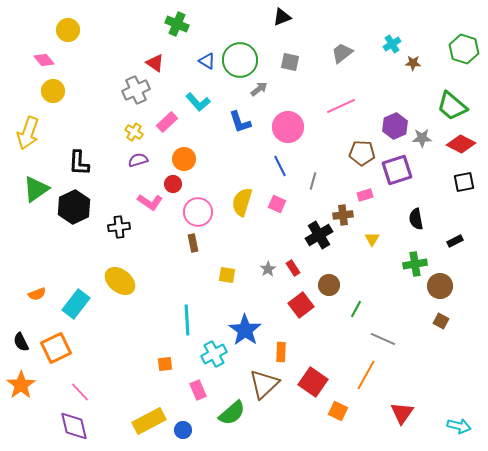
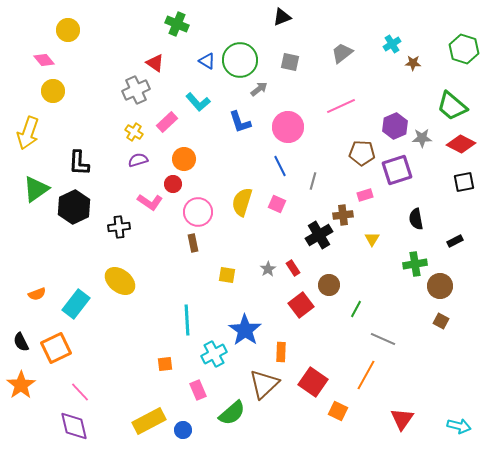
red triangle at (402, 413): moved 6 px down
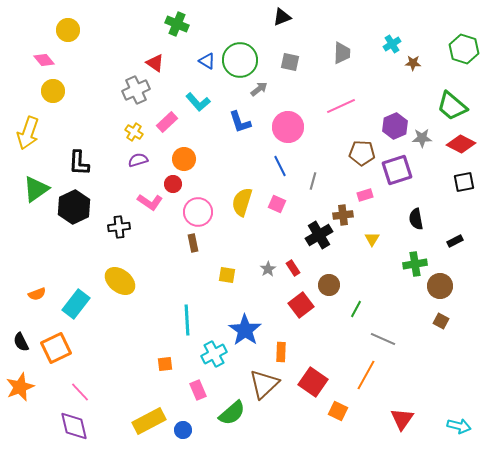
gray trapezoid at (342, 53): rotated 130 degrees clockwise
orange star at (21, 385): moved 1 px left, 2 px down; rotated 12 degrees clockwise
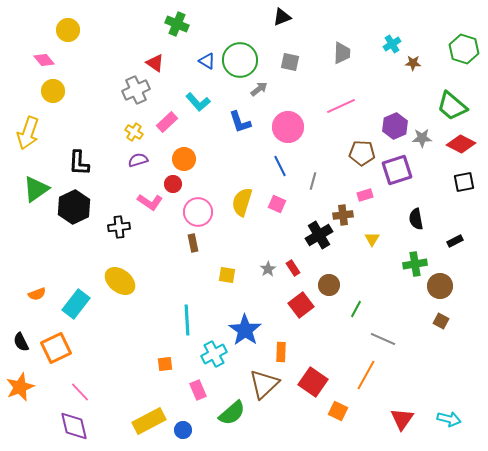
cyan arrow at (459, 426): moved 10 px left, 7 px up
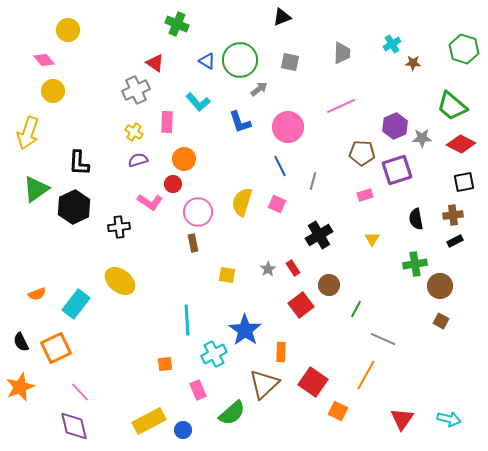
pink rectangle at (167, 122): rotated 45 degrees counterclockwise
brown cross at (343, 215): moved 110 px right
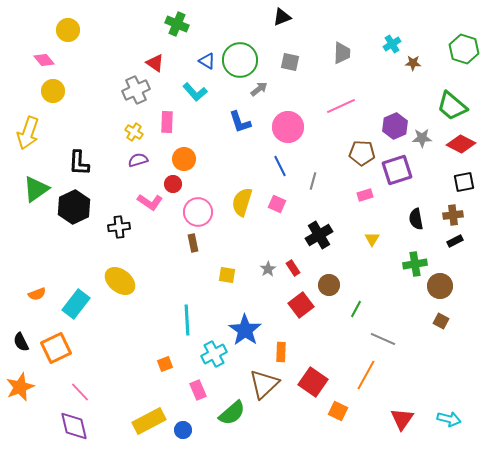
cyan L-shape at (198, 102): moved 3 px left, 10 px up
orange square at (165, 364): rotated 14 degrees counterclockwise
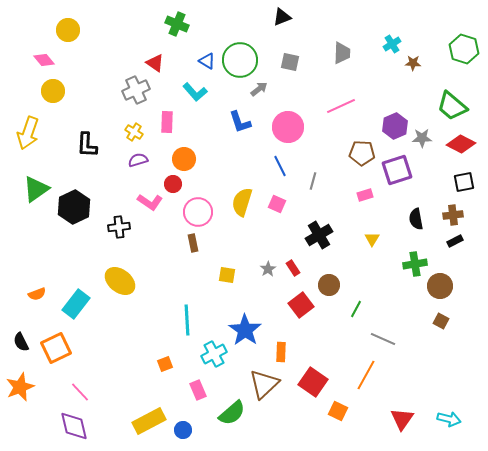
black L-shape at (79, 163): moved 8 px right, 18 px up
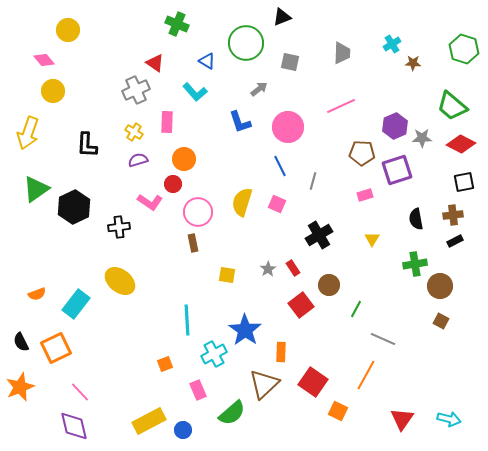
green circle at (240, 60): moved 6 px right, 17 px up
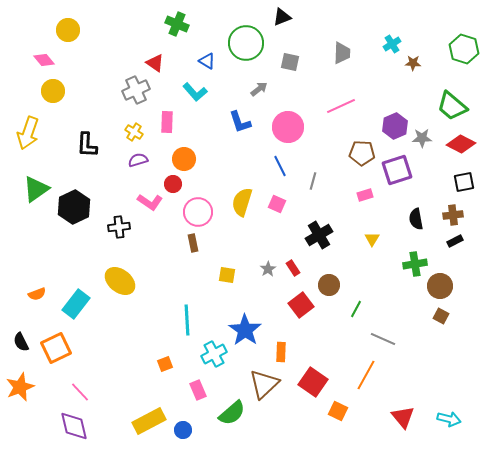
brown square at (441, 321): moved 5 px up
red triangle at (402, 419): moved 1 px right, 2 px up; rotated 15 degrees counterclockwise
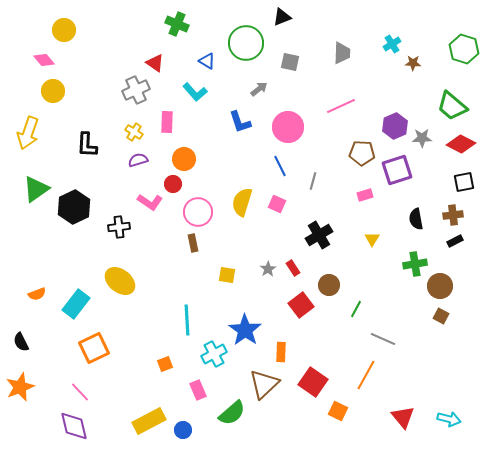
yellow circle at (68, 30): moved 4 px left
orange square at (56, 348): moved 38 px right
